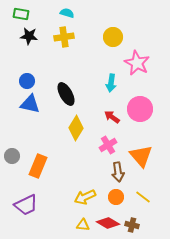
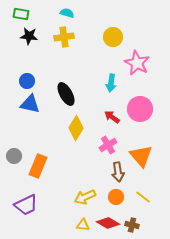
gray circle: moved 2 px right
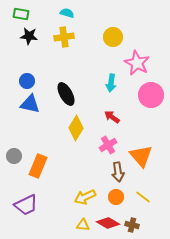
pink circle: moved 11 px right, 14 px up
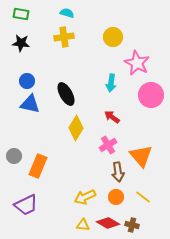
black star: moved 8 px left, 7 px down
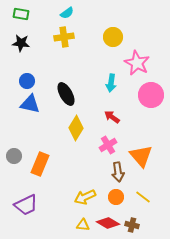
cyan semicircle: rotated 128 degrees clockwise
orange rectangle: moved 2 px right, 2 px up
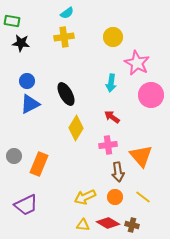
green rectangle: moved 9 px left, 7 px down
blue triangle: rotated 40 degrees counterclockwise
pink cross: rotated 24 degrees clockwise
orange rectangle: moved 1 px left
orange circle: moved 1 px left
